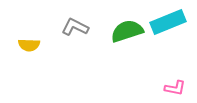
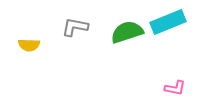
gray L-shape: rotated 16 degrees counterclockwise
green semicircle: moved 1 px down
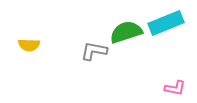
cyan rectangle: moved 2 px left, 1 px down
gray L-shape: moved 19 px right, 24 px down
green semicircle: moved 1 px left
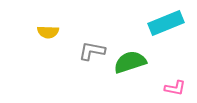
green semicircle: moved 4 px right, 30 px down
yellow semicircle: moved 19 px right, 13 px up
gray L-shape: moved 2 px left
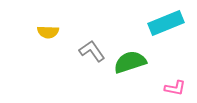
gray L-shape: rotated 44 degrees clockwise
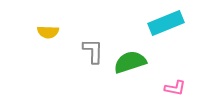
gray L-shape: moved 1 px right; rotated 36 degrees clockwise
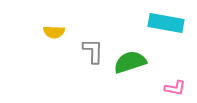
cyan rectangle: rotated 32 degrees clockwise
yellow semicircle: moved 6 px right
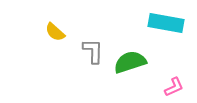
yellow semicircle: moved 1 px right; rotated 40 degrees clockwise
pink L-shape: moved 1 px left, 1 px up; rotated 35 degrees counterclockwise
